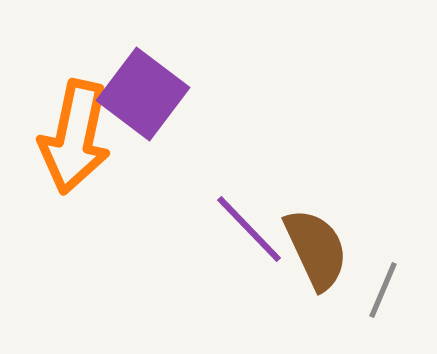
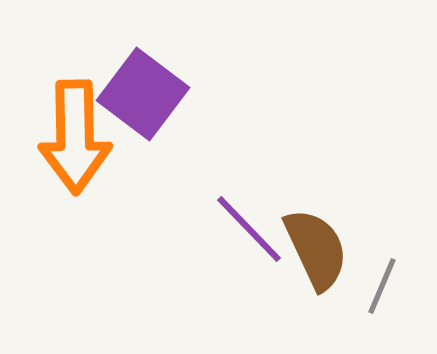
orange arrow: rotated 13 degrees counterclockwise
gray line: moved 1 px left, 4 px up
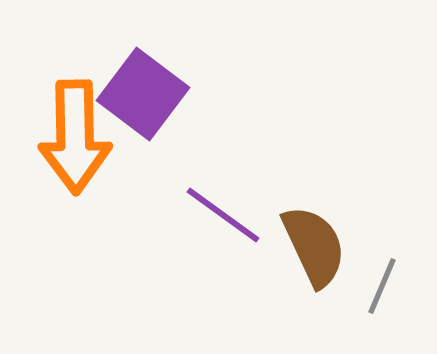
purple line: moved 26 px left, 14 px up; rotated 10 degrees counterclockwise
brown semicircle: moved 2 px left, 3 px up
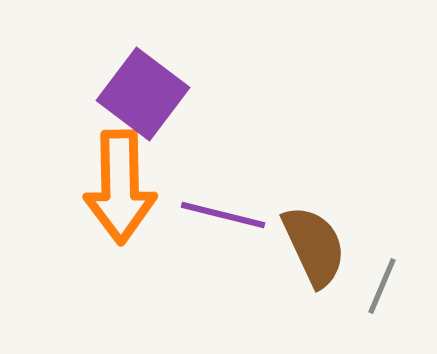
orange arrow: moved 45 px right, 50 px down
purple line: rotated 22 degrees counterclockwise
